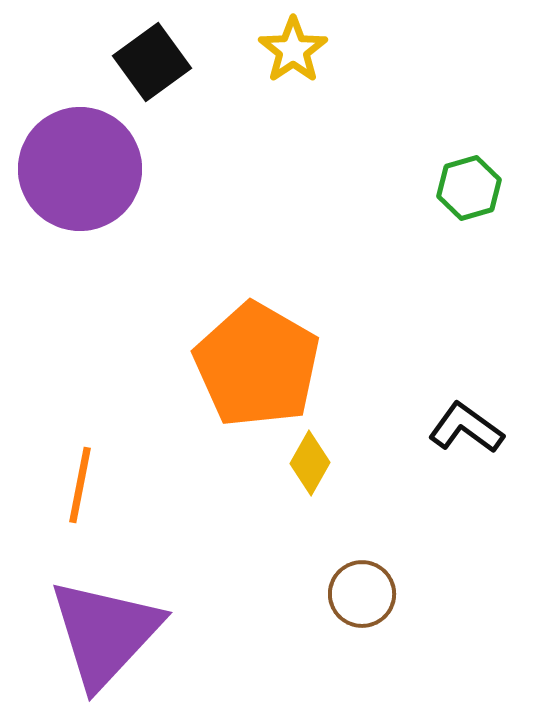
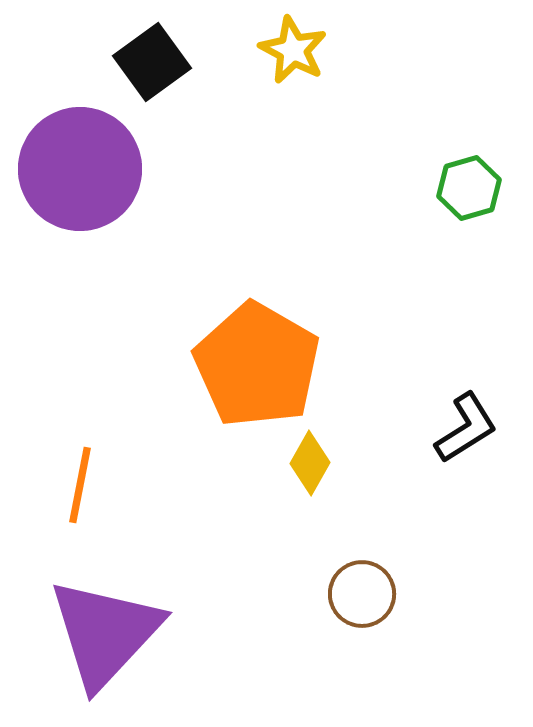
yellow star: rotated 10 degrees counterclockwise
black L-shape: rotated 112 degrees clockwise
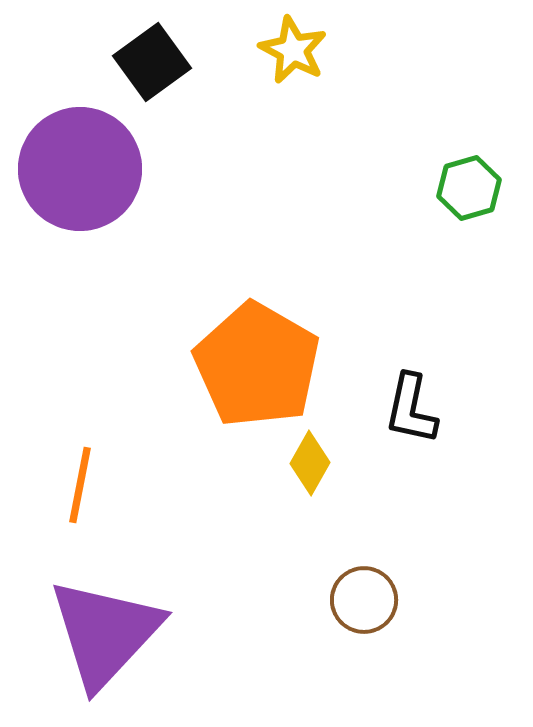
black L-shape: moved 55 px left, 19 px up; rotated 134 degrees clockwise
brown circle: moved 2 px right, 6 px down
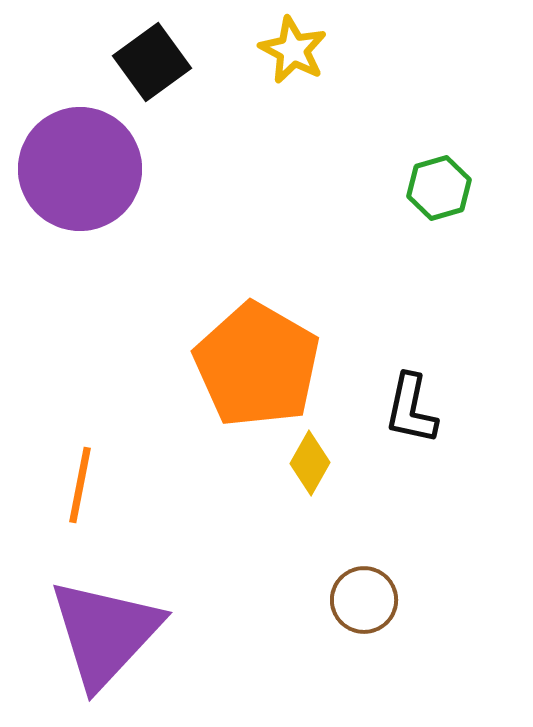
green hexagon: moved 30 px left
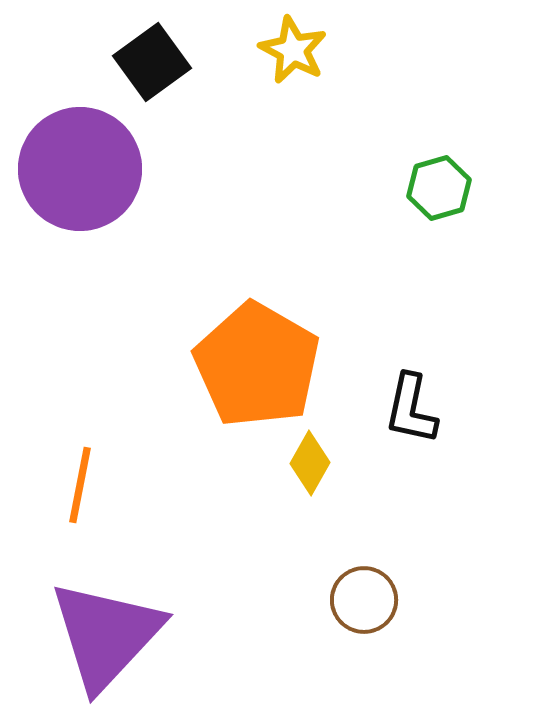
purple triangle: moved 1 px right, 2 px down
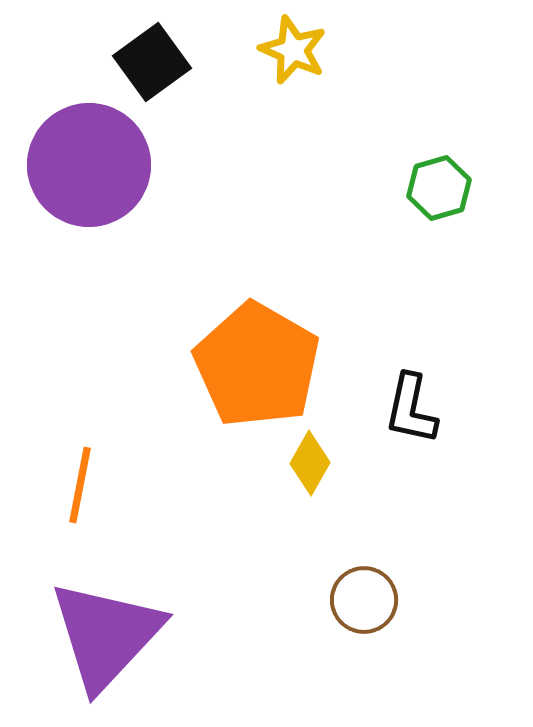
yellow star: rotated 4 degrees counterclockwise
purple circle: moved 9 px right, 4 px up
